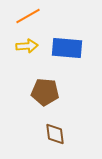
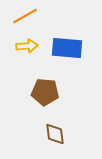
orange line: moved 3 px left
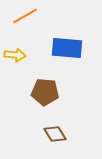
yellow arrow: moved 12 px left, 9 px down; rotated 10 degrees clockwise
brown diamond: rotated 25 degrees counterclockwise
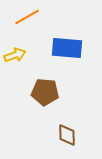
orange line: moved 2 px right, 1 px down
yellow arrow: rotated 25 degrees counterclockwise
brown diamond: moved 12 px right, 1 px down; rotated 30 degrees clockwise
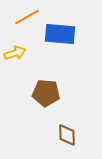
blue rectangle: moved 7 px left, 14 px up
yellow arrow: moved 2 px up
brown pentagon: moved 1 px right, 1 px down
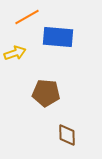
blue rectangle: moved 2 px left, 3 px down
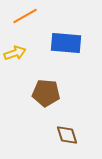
orange line: moved 2 px left, 1 px up
blue rectangle: moved 8 px right, 6 px down
brown diamond: rotated 15 degrees counterclockwise
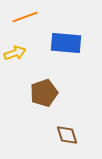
orange line: moved 1 px down; rotated 10 degrees clockwise
brown pentagon: moved 2 px left; rotated 24 degrees counterclockwise
